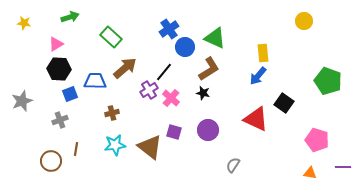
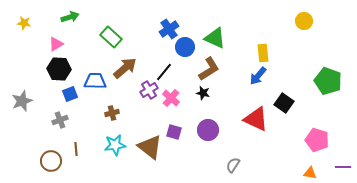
brown line: rotated 16 degrees counterclockwise
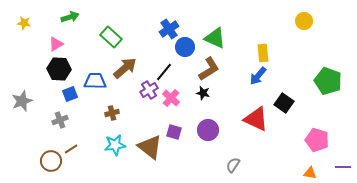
brown line: moved 5 px left; rotated 64 degrees clockwise
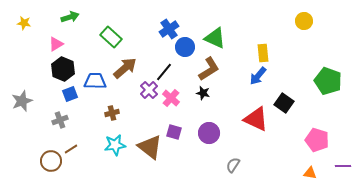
black hexagon: moved 4 px right; rotated 20 degrees clockwise
purple cross: rotated 12 degrees counterclockwise
purple circle: moved 1 px right, 3 px down
purple line: moved 1 px up
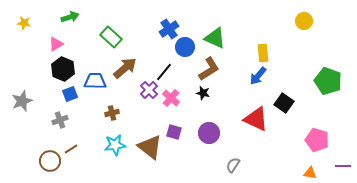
brown circle: moved 1 px left
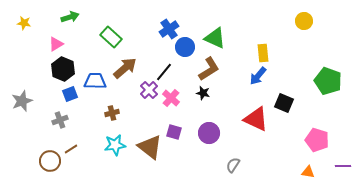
black square: rotated 12 degrees counterclockwise
orange triangle: moved 2 px left, 1 px up
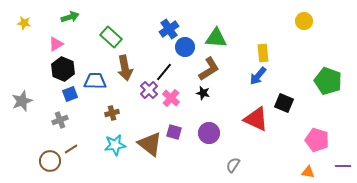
green triangle: moved 1 px right; rotated 20 degrees counterclockwise
brown arrow: rotated 120 degrees clockwise
brown triangle: moved 3 px up
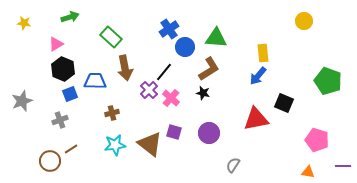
red triangle: rotated 36 degrees counterclockwise
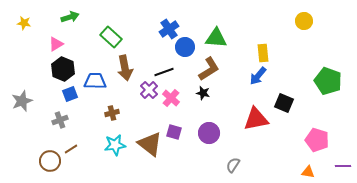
black line: rotated 30 degrees clockwise
